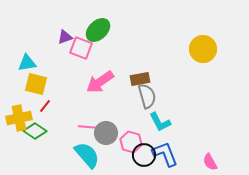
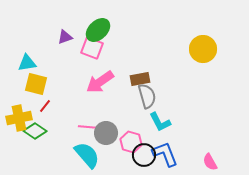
pink square: moved 11 px right
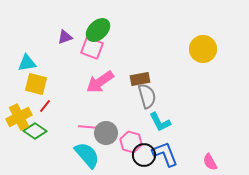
yellow cross: moved 1 px up; rotated 15 degrees counterclockwise
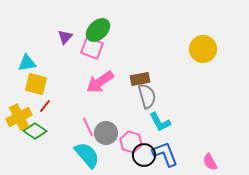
purple triangle: rotated 28 degrees counterclockwise
pink line: rotated 60 degrees clockwise
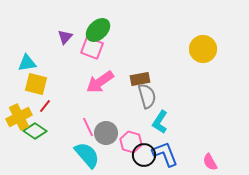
cyan L-shape: rotated 60 degrees clockwise
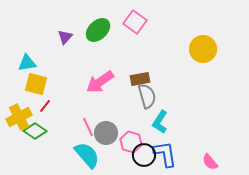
pink square: moved 43 px right, 26 px up; rotated 15 degrees clockwise
blue L-shape: rotated 12 degrees clockwise
pink semicircle: rotated 12 degrees counterclockwise
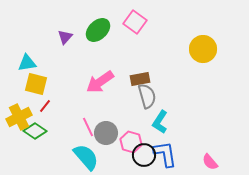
cyan semicircle: moved 1 px left, 2 px down
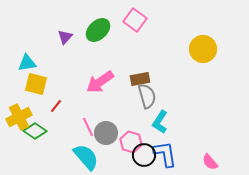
pink square: moved 2 px up
red line: moved 11 px right
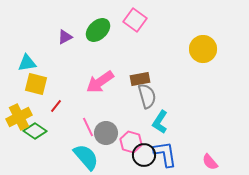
purple triangle: rotated 21 degrees clockwise
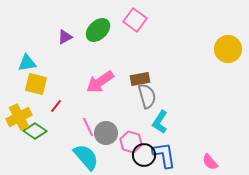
yellow circle: moved 25 px right
blue L-shape: moved 1 px left, 1 px down
